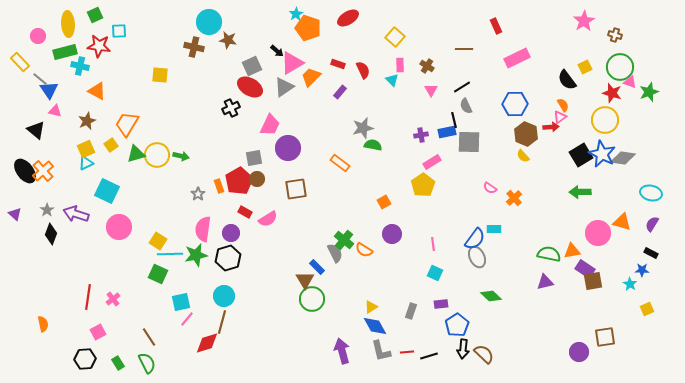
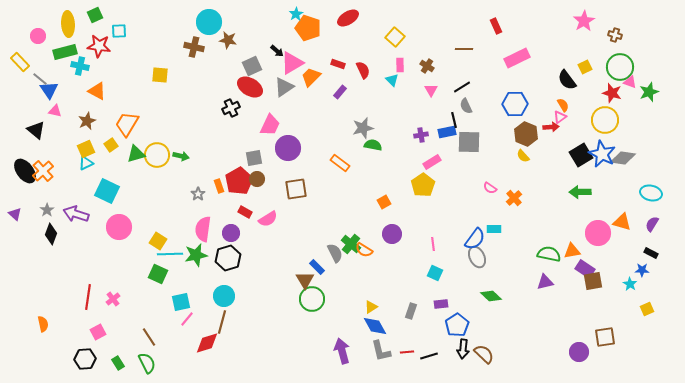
green cross at (344, 240): moved 7 px right, 4 px down
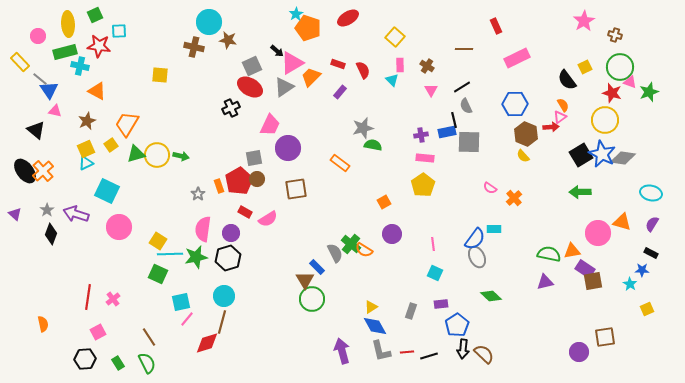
pink rectangle at (432, 162): moved 7 px left, 4 px up; rotated 36 degrees clockwise
green star at (196, 255): moved 2 px down
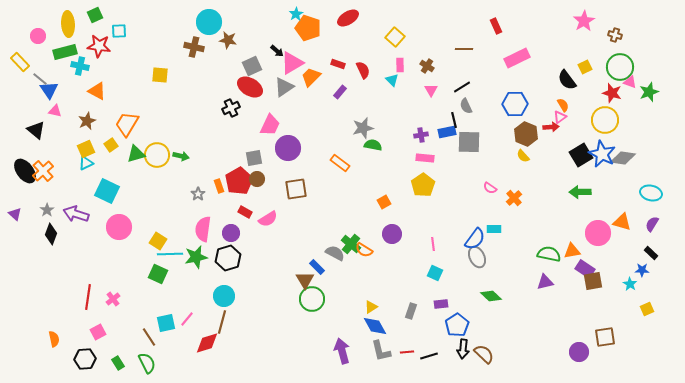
gray semicircle at (335, 253): rotated 36 degrees counterclockwise
black rectangle at (651, 253): rotated 16 degrees clockwise
cyan square at (181, 302): moved 15 px left, 21 px down
orange semicircle at (43, 324): moved 11 px right, 15 px down
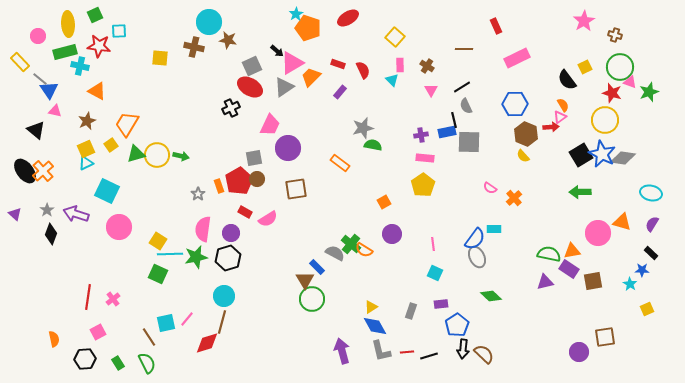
yellow square at (160, 75): moved 17 px up
purple rectangle at (585, 269): moved 16 px left
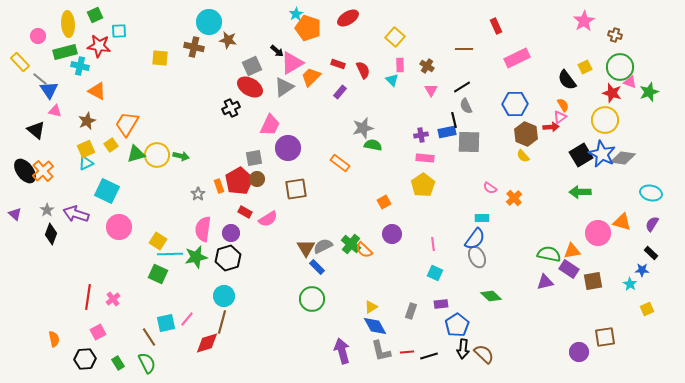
cyan rectangle at (494, 229): moved 12 px left, 11 px up
orange semicircle at (364, 250): rotated 12 degrees clockwise
gray semicircle at (335, 253): moved 12 px left, 7 px up; rotated 54 degrees counterclockwise
brown triangle at (305, 280): moved 1 px right, 32 px up
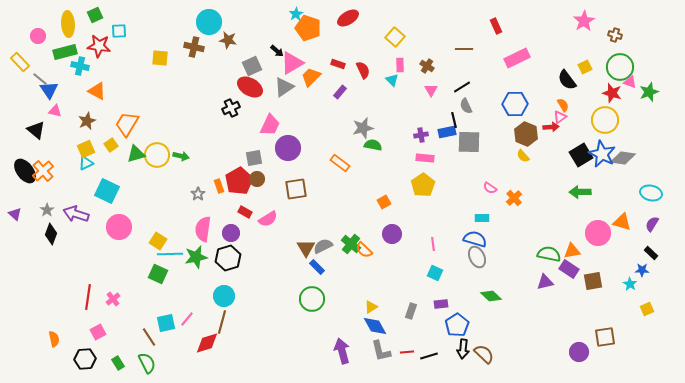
blue semicircle at (475, 239): rotated 110 degrees counterclockwise
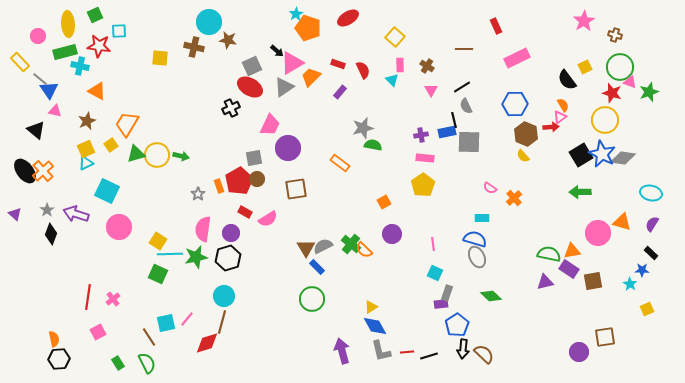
gray rectangle at (411, 311): moved 36 px right, 18 px up
black hexagon at (85, 359): moved 26 px left
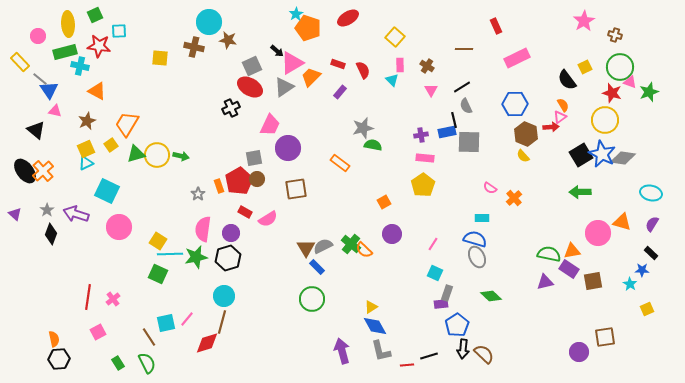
pink line at (433, 244): rotated 40 degrees clockwise
red line at (407, 352): moved 13 px down
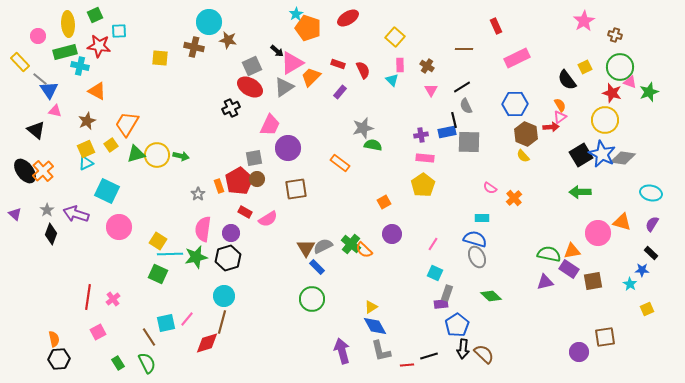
orange semicircle at (563, 105): moved 3 px left
